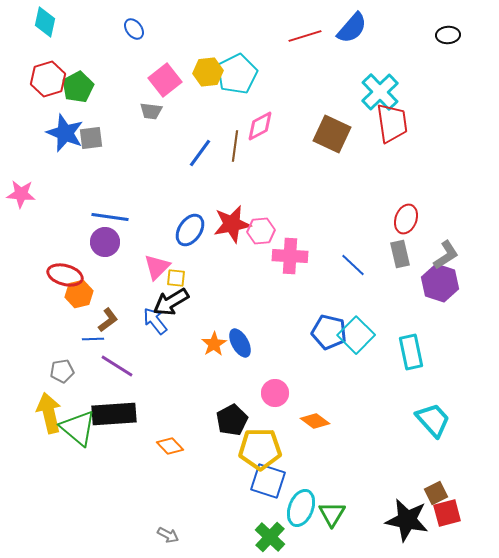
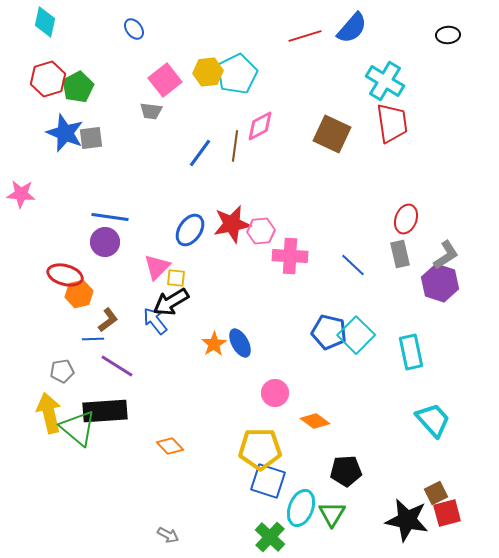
cyan cross at (380, 92): moved 5 px right, 11 px up; rotated 15 degrees counterclockwise
black rectangle at (114, 414): moved 9 px left, 3 px up
black pentagon at (232, 420): moved 114 px right, 51 px down; rotated 24 degrees clockwise
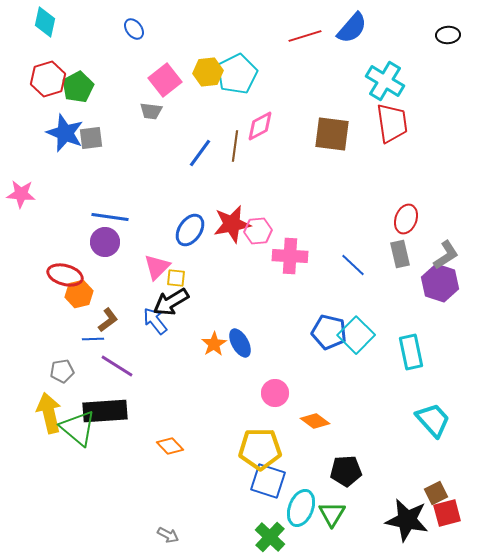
brown square at (332, 134): rotated 18 degrees counterclockwise
pink hexagon at (261, 231): moved 3 px left
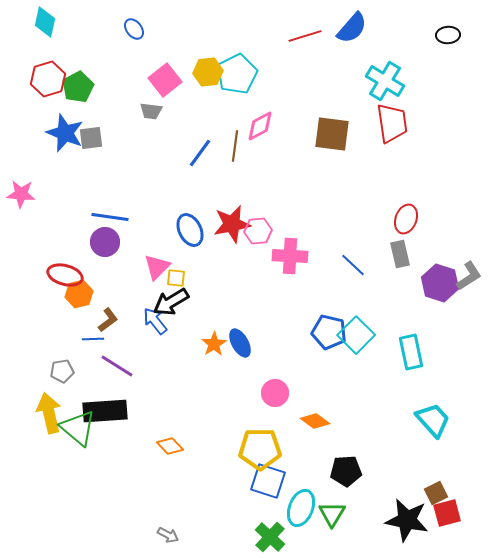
blue ellipse at (190, 230): rotated 60 degrees counterclockwise
gray L-shape at (446, 255): moved 23 px right, 21 px down
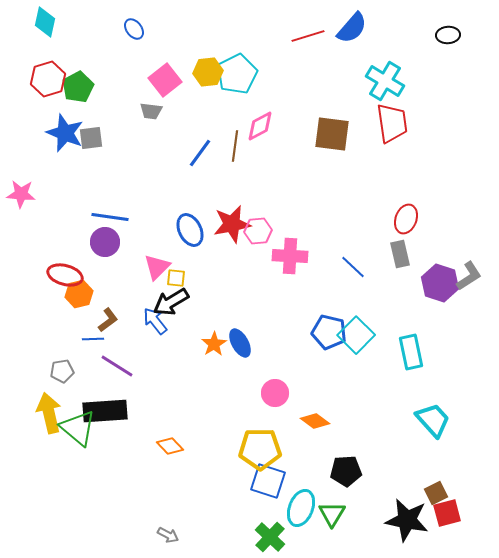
red line at (305, 36): moved 3 px right
blue line at (353, 265): moved 2 px down
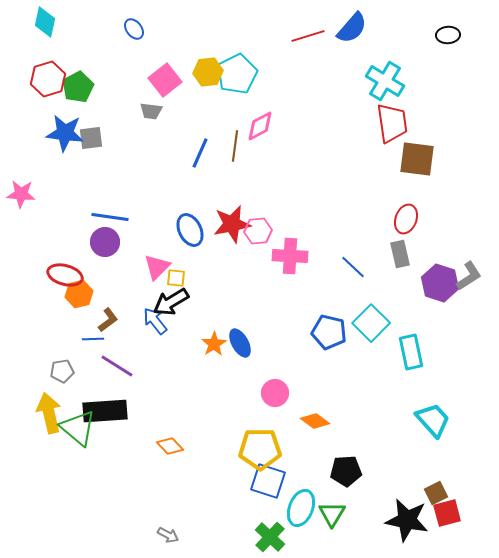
blue star at (65, 133): rotated 15 degrees counterclockwise
brown square at (332, 134): moved 85 px right, 25 px down
blue line at (200, 153): rotated 12 degrees counterclockwise
cyan square at (356, 335): moved 15 px right, 12 px up
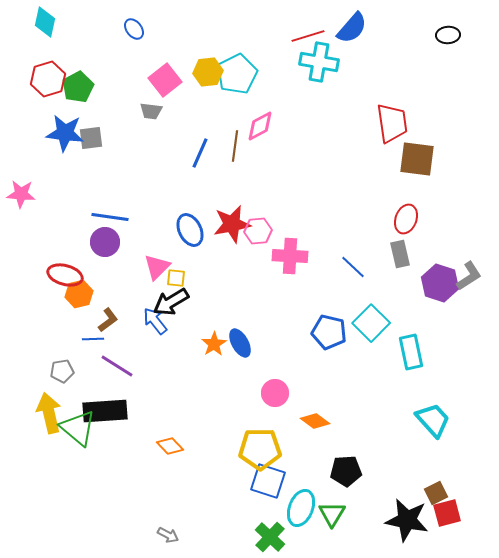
cyan cross at (385, 81): moved 66 px left, 19 px up; rotated 21 degrees counterclockwise
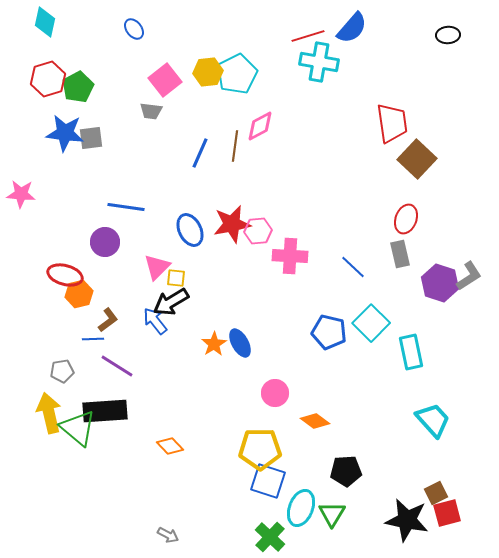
brown square at (417, 159): rotated 36 degrees clockwise
blue line at (110, 217): moved 16 px right, 10 px up
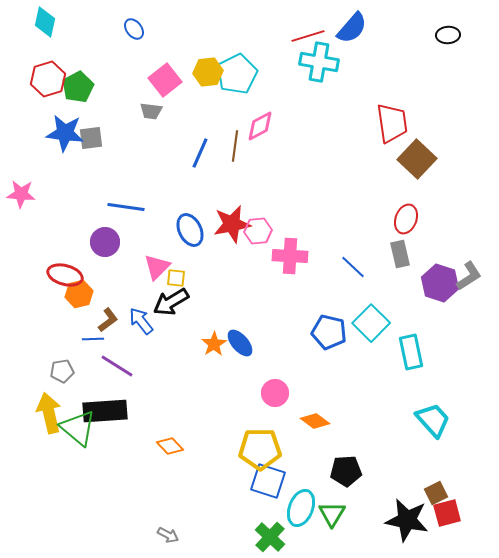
blue arrow at (155, 321): moved 14 px left
blue ellipse at (240, 343): rotated 12 degrees counterclockwise
